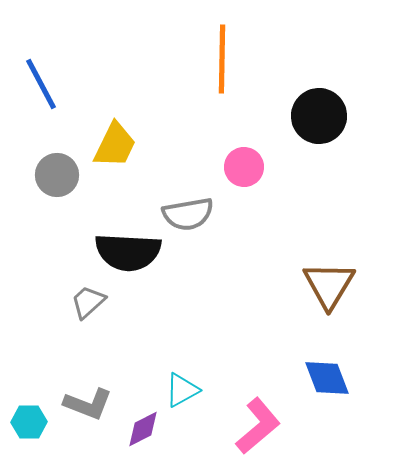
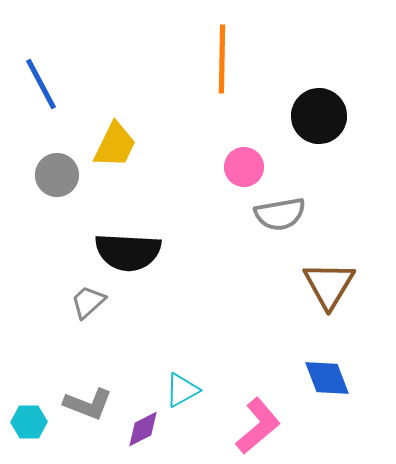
gray semicircle: moved 92 px right
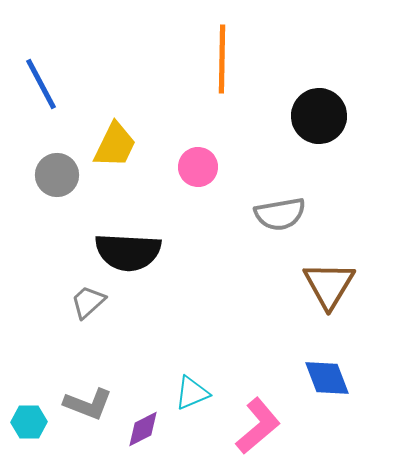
pink circle: moved 46 px left
cyan triangle: moved 10 px right, 3 px down; rotated 6 degrees clockwise
